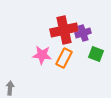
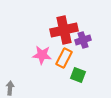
purple cross: moved 7 px down
green square: moved 18 px left, 21 px down
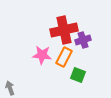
orange rectangle: moved 1 px up
gray arrow: rotated 24 degrees counterclockwise
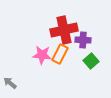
purple cross: rotated 21 degrees clockwise
orange rectangle: moved 4 px left, 3 px up
green square: moved 13 px right, 14 px up; rotated 28 degrees clockwise
gray arrow: moved 5 px up; rotated 32 degrees counterclockwise
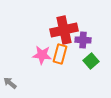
orange rectangle: rotated 12 degrees counterclockwise
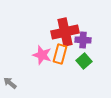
red cross: moved 1 px right, 2 px down
pink star: rotated 12 degrees clockwise
green square: moved 7 px left
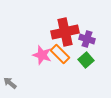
purple cross: moved 4 px right, 1 px up; rotated 14 degrees clockwise
orange rectangle: rotated 60 degrees counterclockwise
green square: moved 2 px right, 1 px up
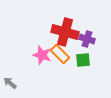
red cross: rotated 28 degrees clockwise
green square: moved 3 px left; rotated 35 degrees clockwise
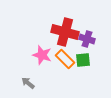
orange rectangle: moved 5 px right, 5 px down
gray arrow: moved 18 px right
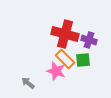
red cross: moved 2 px down
purple cross: moved 2 px right, 1 px down
pink star: moved 14 px right, 16 px down
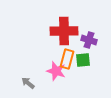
red cross: moved 1 px left, 3 px up; rotated 16 degrees counterclockwise
orange rectangle: moved 2 px right; rotated 60 degrees clockwise
